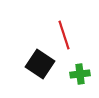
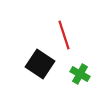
green cross: rotated 36 degrees clockwise
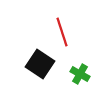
red line: moved 2 px left, 3 px up
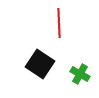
red line: moved 3 px left, 9 px up; rotated 16 degrees clockwise
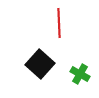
black square: rotated 8 degrees clockwise
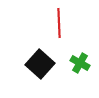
green cross: moved 11 px up
